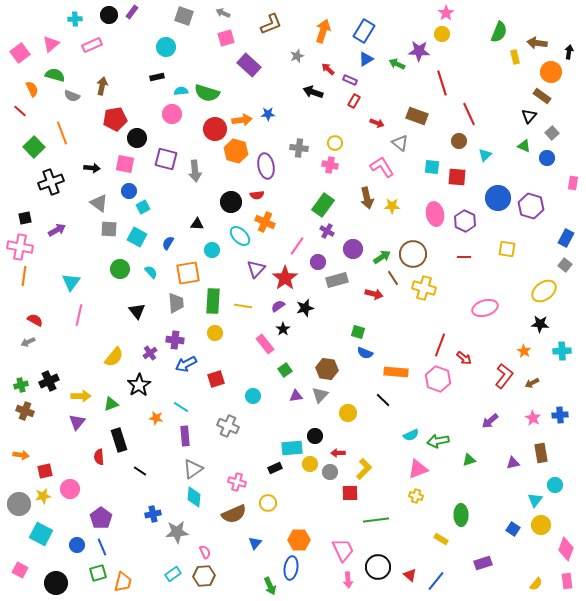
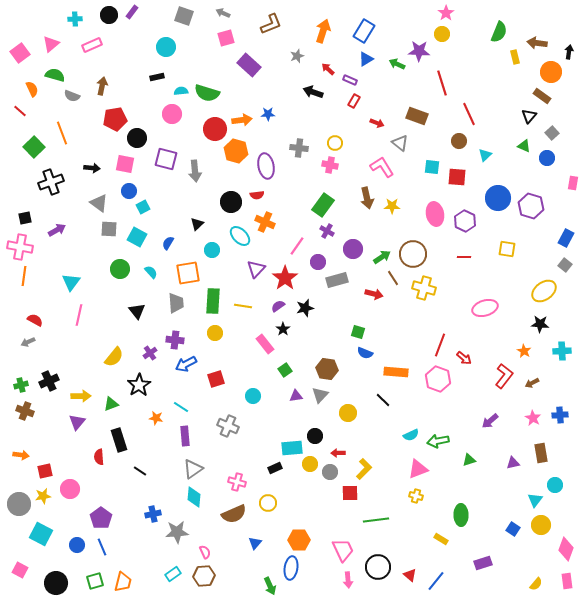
black triangle at (197, 224): rotated 48 degrees counterclockwise
green square at (98, 573): moved 3 px left, 8 px down
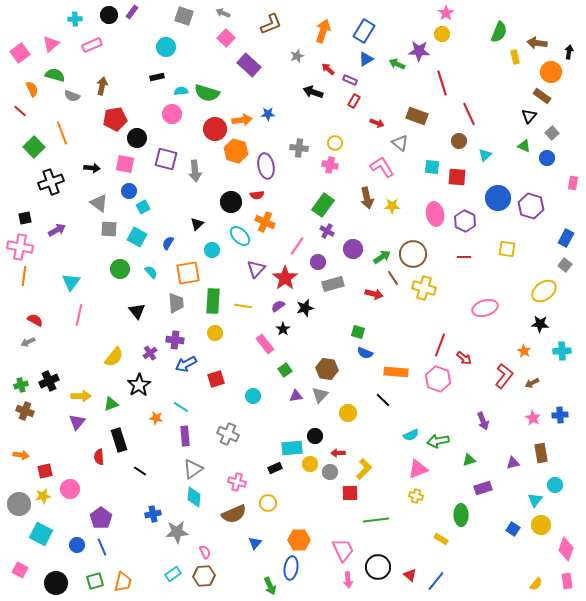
pink square at (226, 38): rotated 30 degrees counterclockwise
gray rectangle at (337, 280): moved 4 px left, 4 px down
purple arrow at (490, 421): moved 7 px left; rotated 72 degrees counterclockwise
gray cross at (228, 426): moved 8 px down
purple rectangle at (483, 563): moved 75 px up
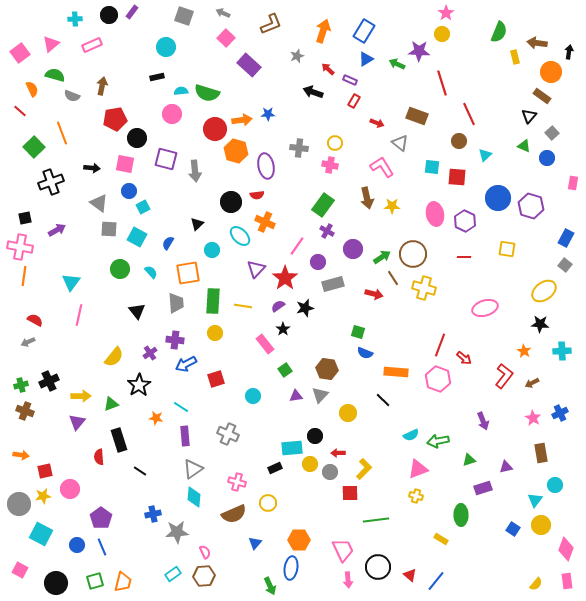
blue cross at (560, 415): moved 2 px up; rotated 21 degrees counterclockwise
purple triangle at (513, 463): moved 7 px left, 4 px down
